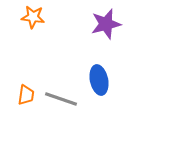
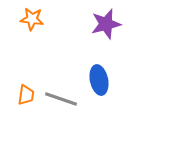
orange star: moved 1 px left, 2 px down
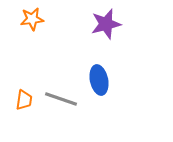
orange star: rotated 15 degrees counterclockwise
orange trapezoid: moved 2 px left, 5 px down
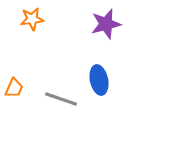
orange trapezoid: moved 10 px left, 12 px up; rotated 15 degrees clockwise
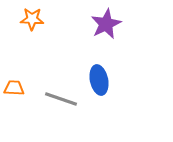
orange star: rotated 10 degrees clockwise
purple star: rotated 12 degrees counterclockwise
orange trapezoid: rotated 110 degrees counterclockwise
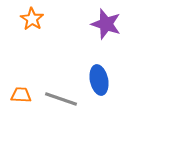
orange star: rotated 30 degrees clockwise
purple star: rotated 28 degrees counterclockwise
orange trapezoid: moved 7 px right, 7 px down
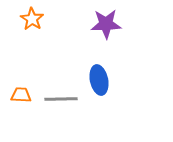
purple star: rotated 20 degrees counterclockwise
gray line: rotated 20 degrees counterclockwise
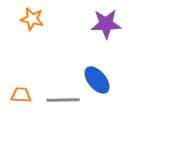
orange star: rotated 20 degrees counterclockwise
blue ellipse: moved 2 px left; rotated 28 degrees counterclockwise
gray line: moved 2 px right, 1 px down
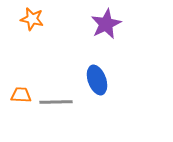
purple star: rotated 24 degrees counterclockwise
blue ellipse: rotated 20 degrees clockwise
gray line: moved 7 px left, 2 px down
